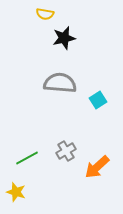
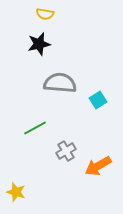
black star: moved 25 px left, 6 px down
green line: moved 8 px right, 30 px up
orange arrow: moved 1 px right, 1 px up; rotated 12 degrees clockwise
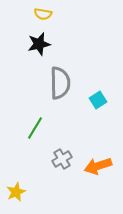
yellow semicircle: moved 2 px left
gray semicircle: rotated 84 degrees clockwise
green line: rotated 30 degrees counterclockwise
gray cross: moved 4 px left, 8 px down
orange arrow: rotated 12 degrees clockwise
yellow star: rotated 30 degrees clockwise
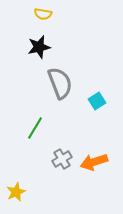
black star: moved 3 px down
gray semicircle: rotated 20 degrees counterclockwise
cyan square: moved 1 px left, 1 px down
orange arrow: moved 4 px left, 4 px up
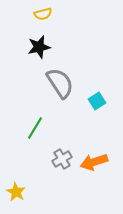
yellow semicircle: rotated 24 degrees counterclockwise
gray semicircle: rotated 12 degrees counterclockwise
yellow star: rotated 18 degrees counterclockwise
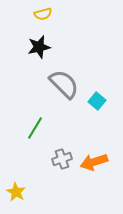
gray semicircle: moved 4 px right, 1 px down; rotated 12 degrees counterclockwise
cyan square: rotated 18 degrees counterclockwise
gray cross: rotated 12 degrees clockwise
